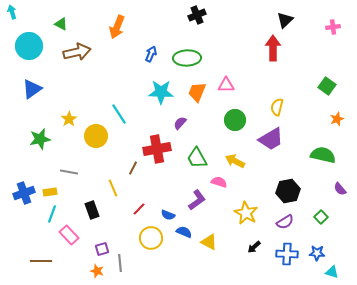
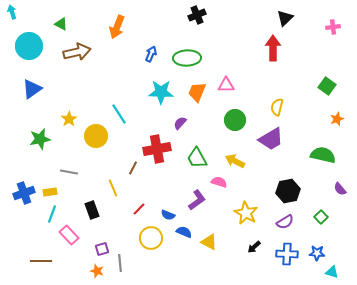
black triangle at (285, 20): moved 2 px up
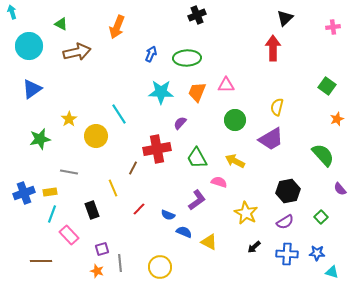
green semicircle at (323, 155): rotated 35 degrees clockwise
yellow circle at (151, 238): moved 9 px right, 29 px down
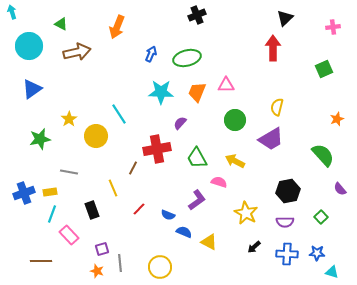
green ellipse at (187, 58): rotated 12 degrees counterclockwise
green square at (327, 86): moved 3 px left, 17 px up; rotated 30 degrees clockwise
purple semicircle at (285, 222): rotated 30 degrees clockwise
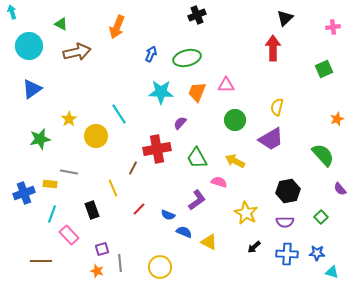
yellow rectangle at (50, 192): moved 8 px up; rotated 16 degrees clockwise
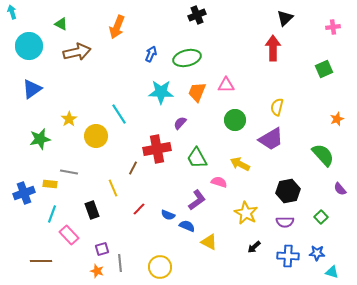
yellow arrow at (235, 161): moved 5 px right, 3 px down
blue semicircle at (184, 232): moved 3 px right, 6 px up
blue cross at (287, 254): moved 1 px right, 2 px down
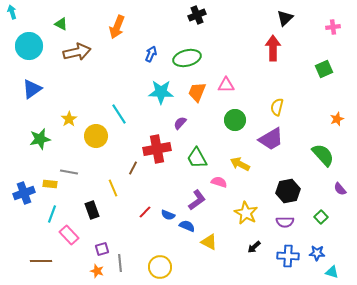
red line at (139, 209): moved 6 px right, 3 px down
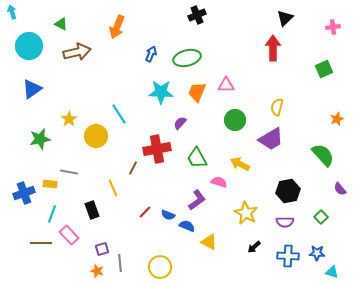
brown line at (41, 261): moved 18 px up
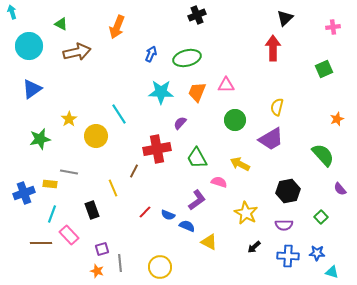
brown line at (133, 168): moved 1 px right, 3 px down
purple semicircle at (285, 222): moved 1 px left, 3 px down
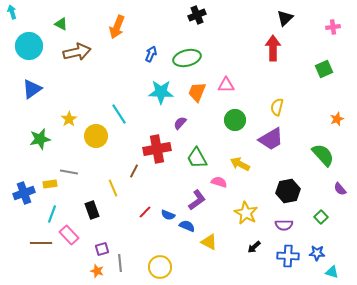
yellow rectangle at (50, 184): rotated 16 degrees counterclockwise
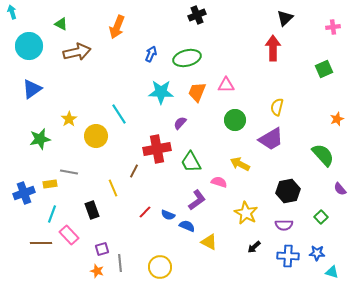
green trapezoid at (197, 158): moved 6 px left, 4 px down
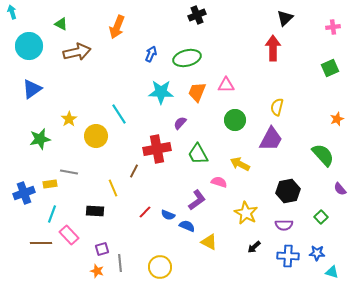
green square at (324, 69): moved 6 px right, 1 px up
purple trapezoid at (271, 139): rotated 32 degrees counterclockwise
green trapezoid at (191, 162): moved 7 px right, 8 px up
black rectangle at (92, 210): moved 3 px right, 1 px down; rotated 66 degrees counterclockwise
